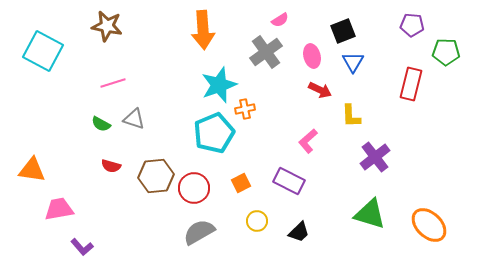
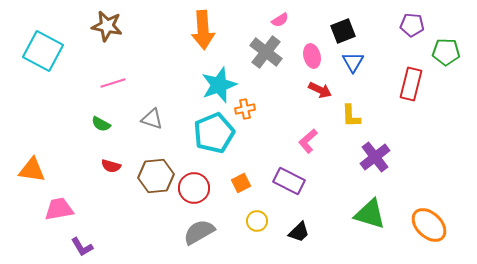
gray cross: rotated 16 degrees counterclockwise
gray triangle: moved 18 px right
purple L-shape: rotated 10 degrees clockwise
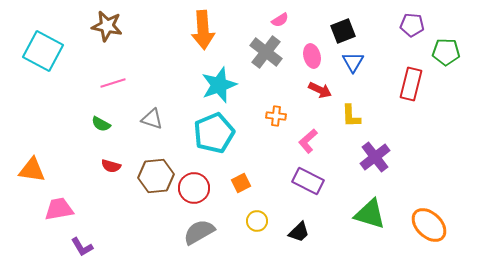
orange cross: moved 31 px right, 7 px down; rotated 18 degrees clockwise
purple rectangle: moved 19 px right
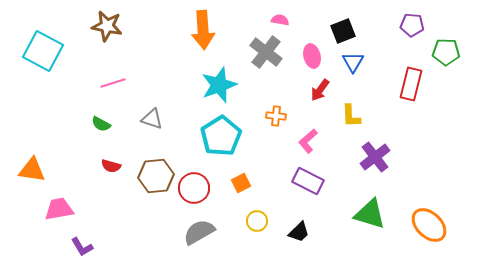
pink semicircle: rotated 138 degrees counterclockwise
red arrow: rotated 100 degrees clockwise
cyan pentagon: moved 7 px right, 3 px down; rotated 9 degrees counterclockwise
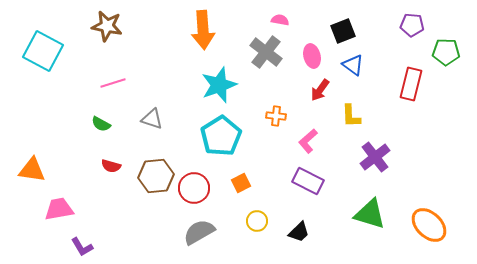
blue triangle: moved 3 px down; rotated 25 degrees counterclockwise
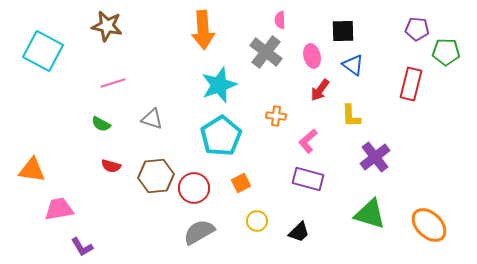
pink semicircle: rotated 102 degrees counterclockwise
purple pentagon: moved 5 px right, 4 px down
black square: rotated 20 degrees clockwise
purple rectangle: moved 2 px up; rotated 12 degrees counterclockwise
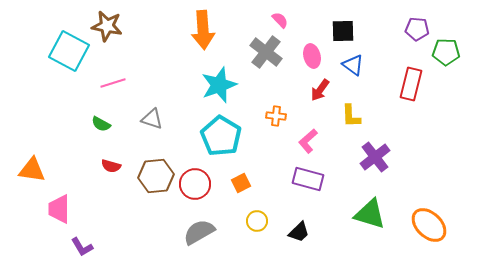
pink semicircle: rotated 138 degrees clockwise
cyan square: moved 26 px right
cyan pentagon: rotated 9 degrees counterclockwise
red circle: moved 1 px right, 4 px up
pink trapezoid: rotated 80 degrees counterclockwise
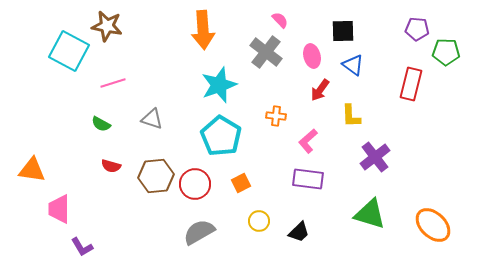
purple rectangle: rotated 8 degrees counterclockwise
yellow circle: moved 2 px right
orange ellipse: moved 4 px right
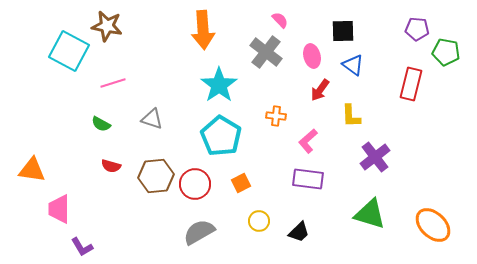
green pentagon: rotated 8 degrees clockwise
cyan star: rotated 15 degrees counterclockwise
